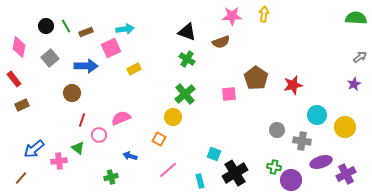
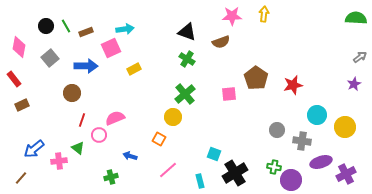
pink semicircle at (121, 118): moved 6 px left
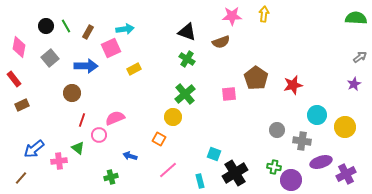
brown rectangle at (86, 32): moved 2 px right; rotated 40 degrees counterclockwise
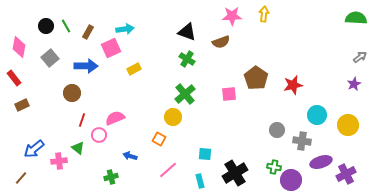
red rectangle at (14, 79): moved 1 px up
yellow circle at (345, 127): moved 3 px right, 2 px up
cyan square at (214, 154): moved 9 px left; rotated 16 degrees counterclockwise
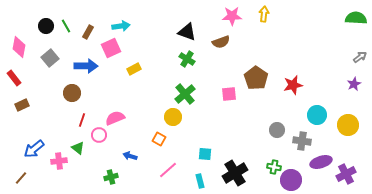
cyan arrow at (125, 29): moved 4 px left, 3 px up
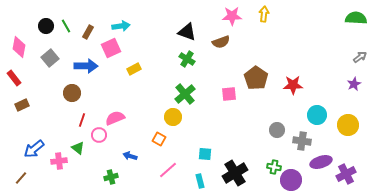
red star at (293, 85): rotated 12 degrees clockwise
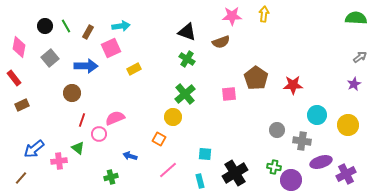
black circle at (46, 26): moved 1 px left
pink circle at (99, 135): moved 1 px up
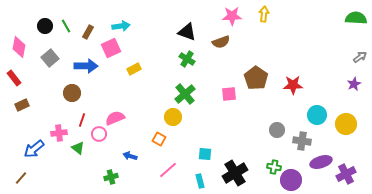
yellow circle at (348, 125): moved 2 px left, 1 px up
pink cross at (59, 161): moved 28 px up
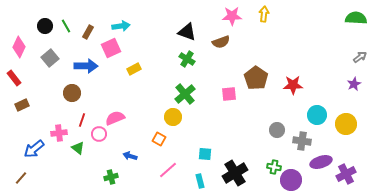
pink diamond at (19, 47): rotated 15 degrees clockwise
